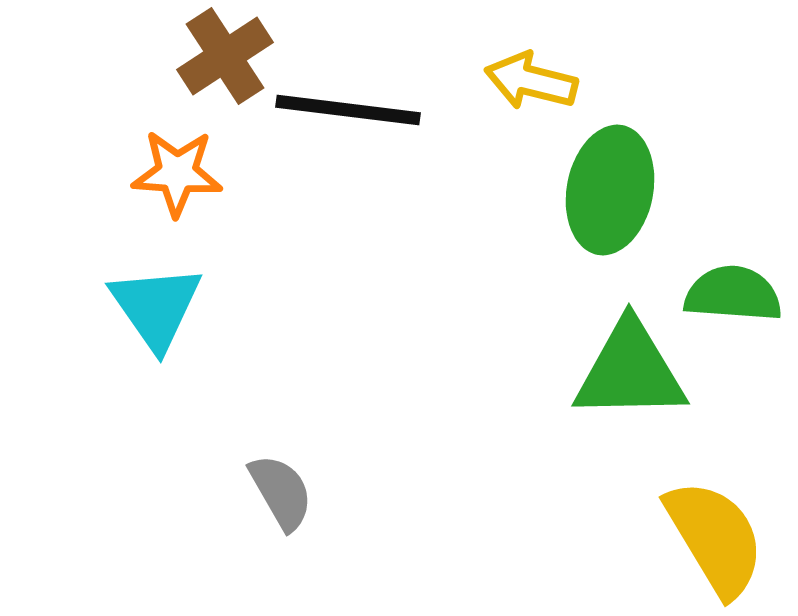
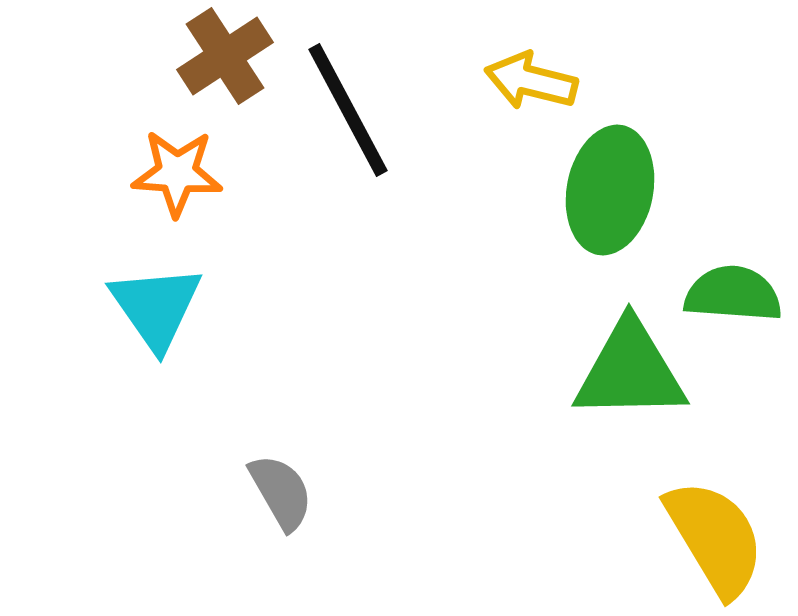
black line: rotated 55 degrees clockwise
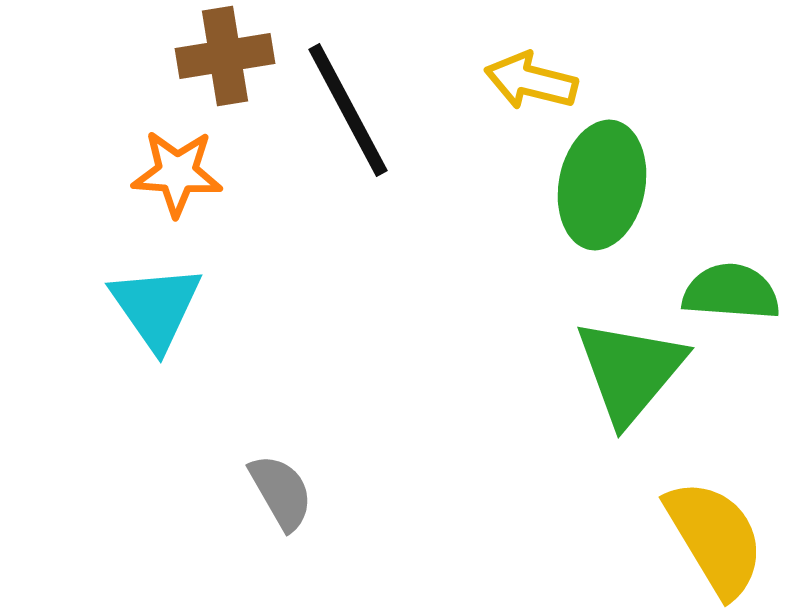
brown cross: rotated 24 degrees clockwise
green ellipse: moved 8 px left, 5 px up
green semicircle: moved 2 px left, 2 px up
green triangle: rotated 49 degrees counterclockwise
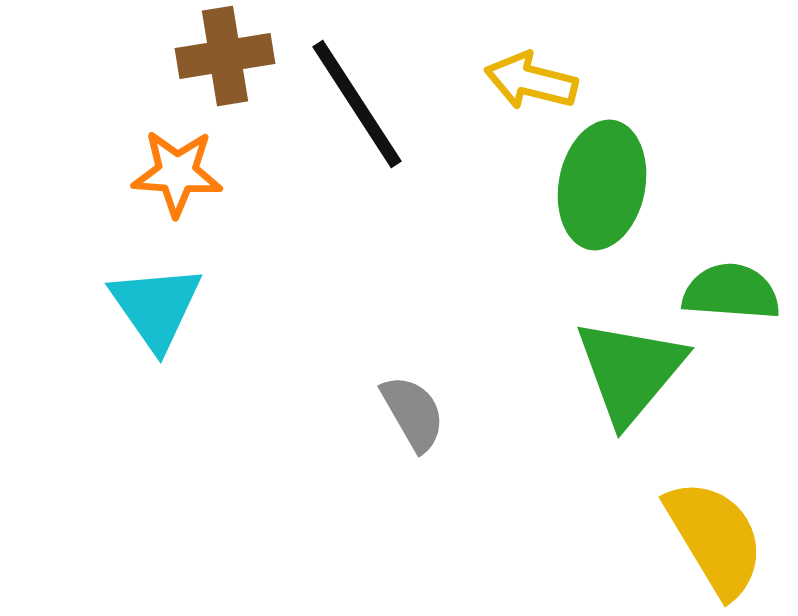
black line: moved 9 px right, 6 px up; rotated 5 degrees counterclockwise
gray semicircle: moved 132 px right, 79 px up
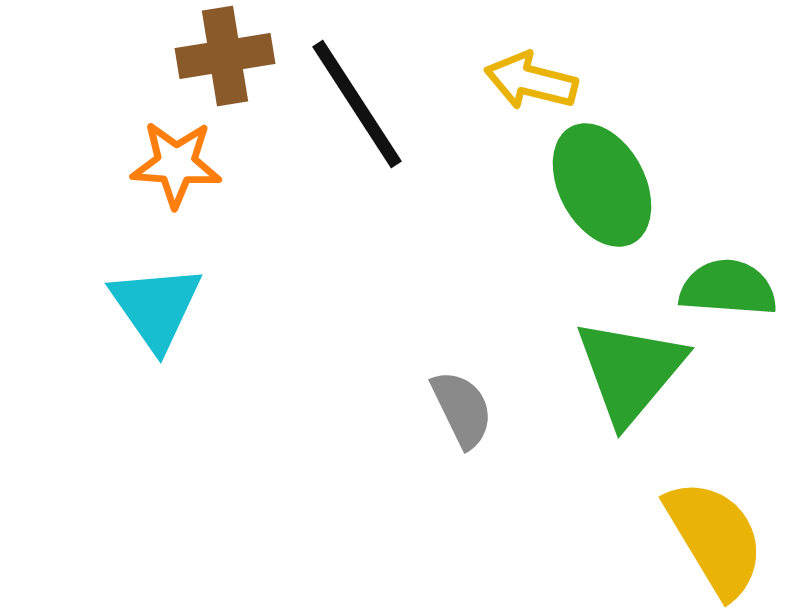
orange star: moved 1 px left, 9 px up
green ellipse: rotated 39 degrees counterclockwise
green semicircle: moved 3 px left, 4 px up
gray semicircle: moved 49 px right, 4 px up; rotated 4 degrees clockwise
